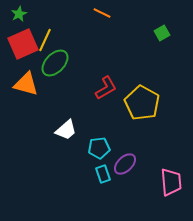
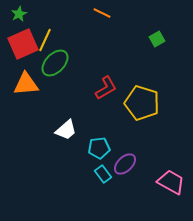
green square: moved 5 px left, 6 px down
orange triangle: rotated 20 degrees counterclockwise
yellow pentagon: rotated 12 degrees counterclockwise
cyan rectangle: rotated 18 degrees counterclockwise
pink trapezoid: rotated 56 degrees counterclockwise
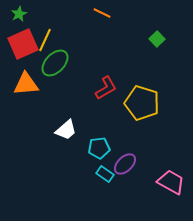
green square: rotated 14 degrees counterclockwise
cyan rectangle: moved 2 px right; rotated 18 degrees counterclockwise
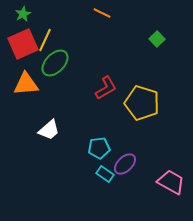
green star: moved 4 px right
white trapezoid: moved 17 px left
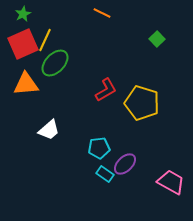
red L-shape: moved 2 px down
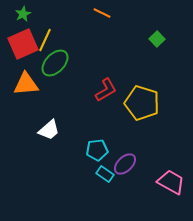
cyan pentagon: moved 2 px left, 2 px down
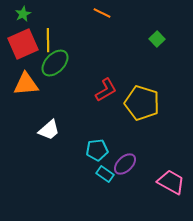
yellow line: moved 3 px right; rotated 25 degrees counterclockwise
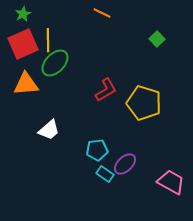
yellow pentagon: moved 2 px right
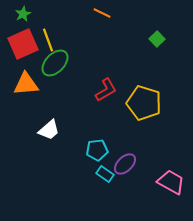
yellow line: rotated 20 degrees counterclockwise
